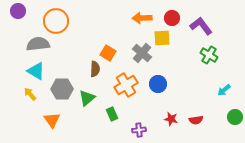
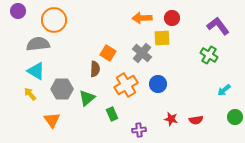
orange circle: moved 2 px left, 1 px up
purple L-shape: moved 17 px right
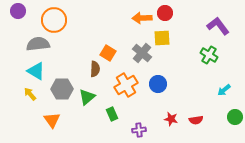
red circle: moved 7 px left, 5 px up
green triangle: moved 1 px up
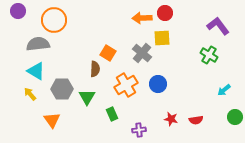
green triangle: rotated 18 degrees counterclockwise
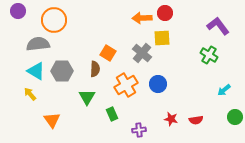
gray hexagon: moved 18 px up
